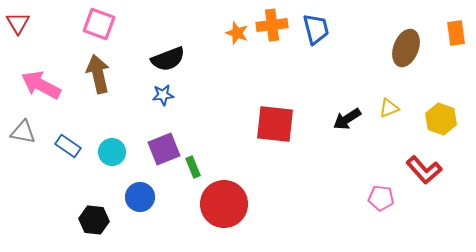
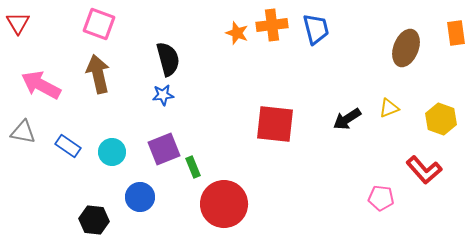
black semicircle: rotated 84 degrees counterclockwise
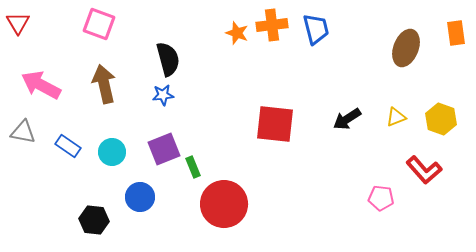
brown arrow: moved 6 px right, 10 px down
yellow triangle: moved 7 px right, 9 px down
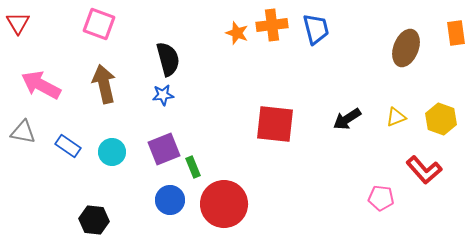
blue circle: moved 30 px right, 3 px down
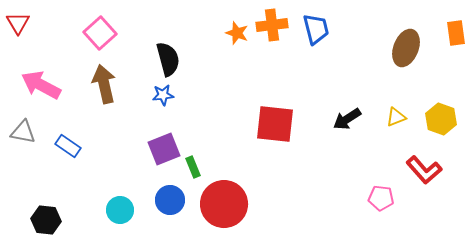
pink square: moved 1 px right, 9 px down; rotated 28 degrees clockwise
cyan circle: moved 8 px right, 58 px down
black hexagon: moved 48 px left
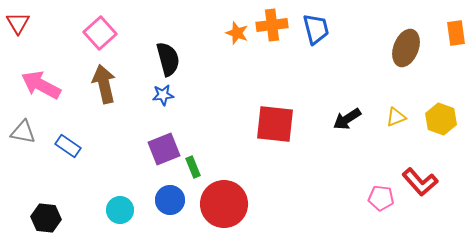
red L-shape: moved 4 px left, 12 px down
black hexagon: moved 2 px up
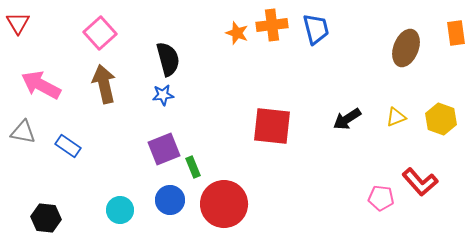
red square: moved 3 px left, 2 px down
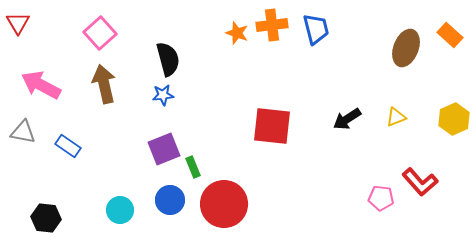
orange rectangle: moved 6 px left, 2 px down; rotated 40 degrees counterclockwise
yellow hexagon: moved 13 px right; rotated 16 degrees clockwise
